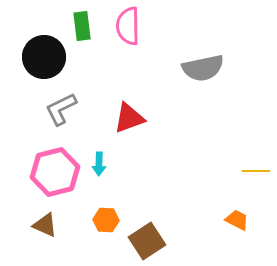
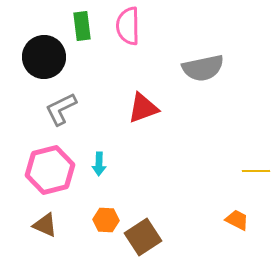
red triangle: moved 14 px right, 10 px up
pink hexagon: moved 5 px left, 2 px up
brown square: moved 4 px left, 4 px up
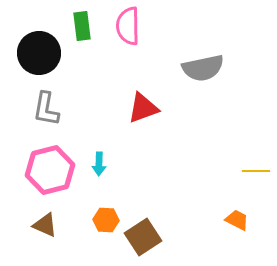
black circle: moved 5 px left, 4 px up
gray L-shape: moved 15 px left; rotated 54 degrees counterclockwise
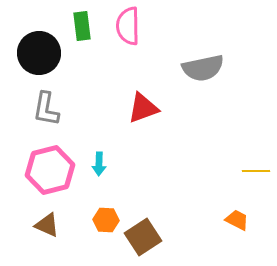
brown triangle: moved 2 px right
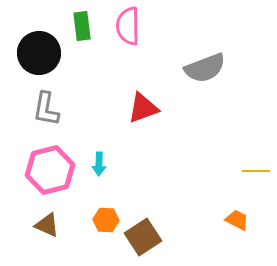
gray semicircle: moved 2 px right; rotated 9 degrees counterclockwise
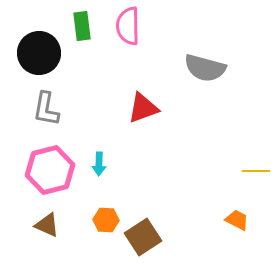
gray semicircle: rotated 36 degrees clockwise
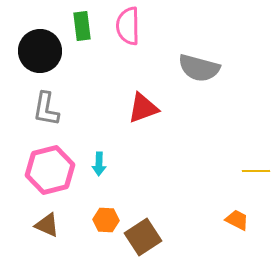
black circle: moved 1 px right, 2 px up
gray semicircle: moved 6 px left
